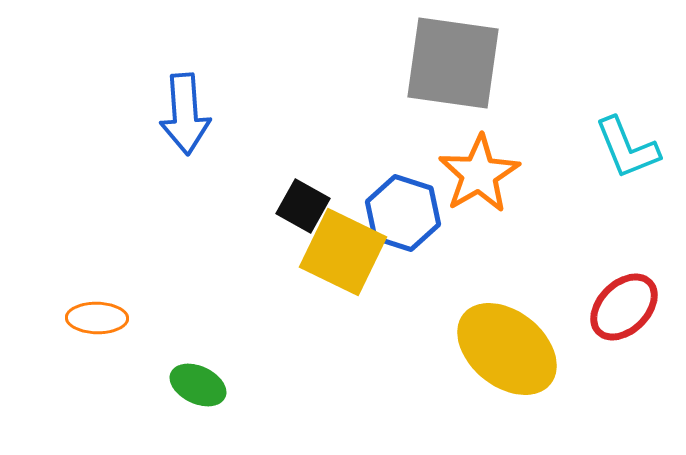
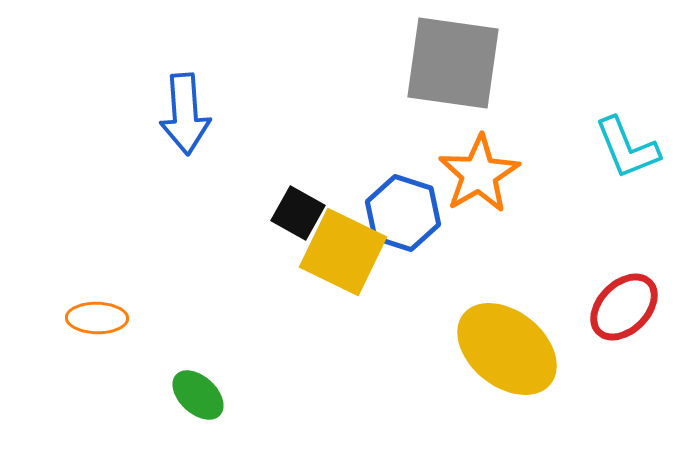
black square: moved 5 px left, 7 px down
green ellipse: moved 10 px down; rotated 18 degrees clockwise
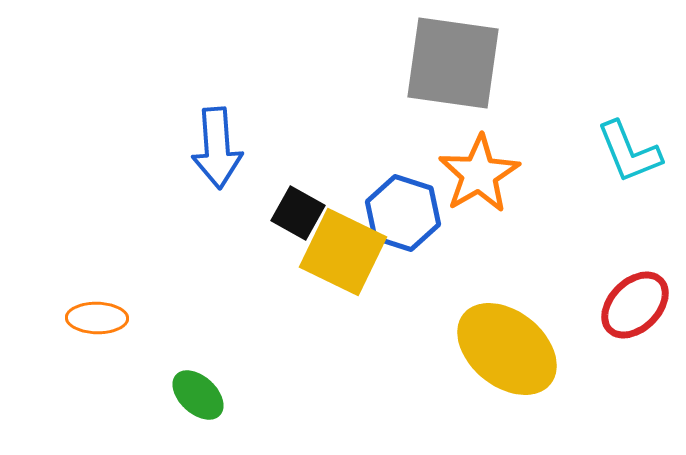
blue arrow: moved 32 px right, 34 px down
cyan L-shape: moved 2 px right, 4 px down
red ellipse: moved 11 px right, 2 px up
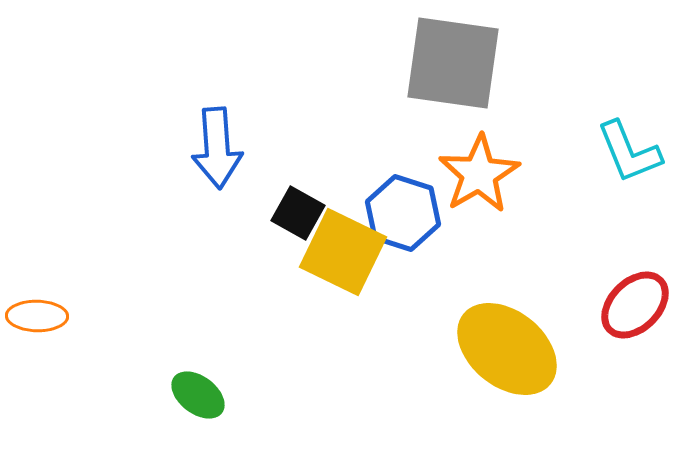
orange ellipse: moved 60 px left, 2 px up
green ellipse: rotated 6 degrees counterclockwise
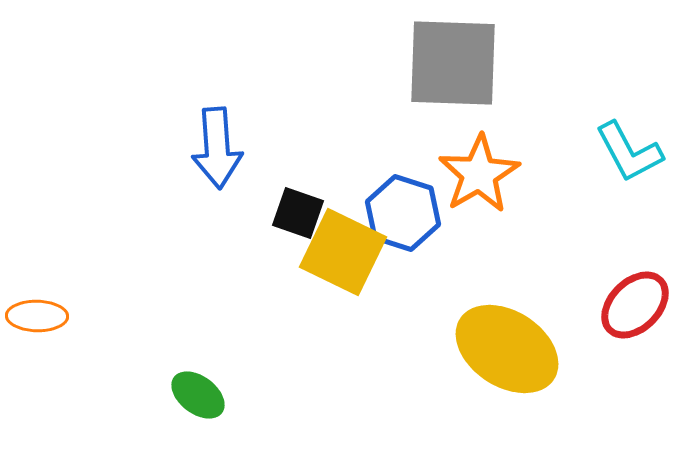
gray square: rotated 6 degrees counterclockwise
cyan L-shape: rotated 6 degrees counterclockwise
black square: rotated 10 degrees counterclockwise
yellow ellipse: rotated 6 degrees counterclockwise
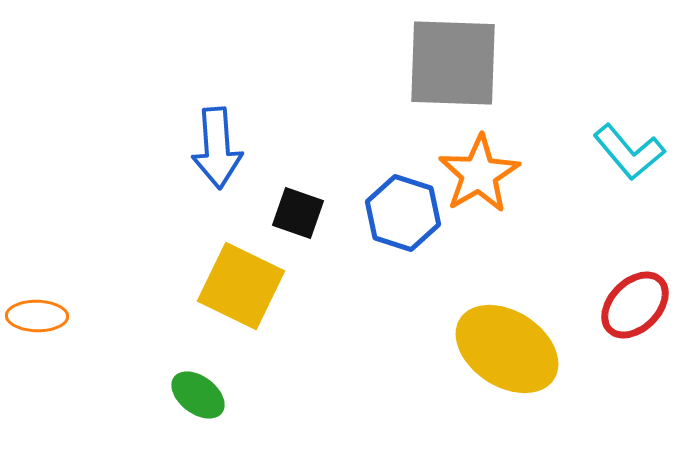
cyan L-shape: rotated 12 degrees counterclockwise
yellow square: moved 102 px left, 34 px down
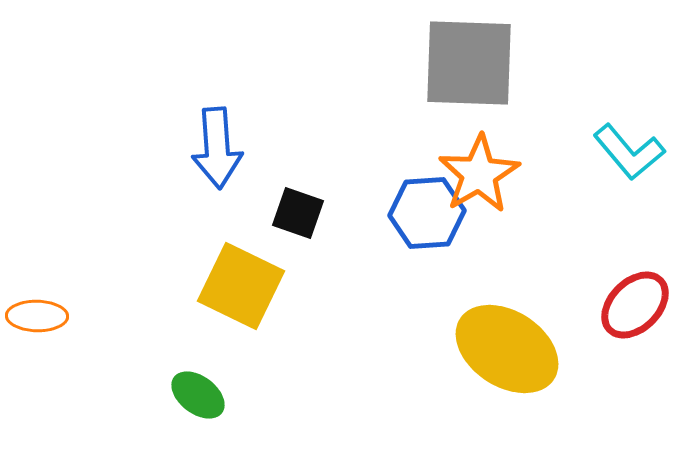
gray square: moved 16 px right
blue hexagon: moved 24 px right; rotated 22 degrees counterclockwise
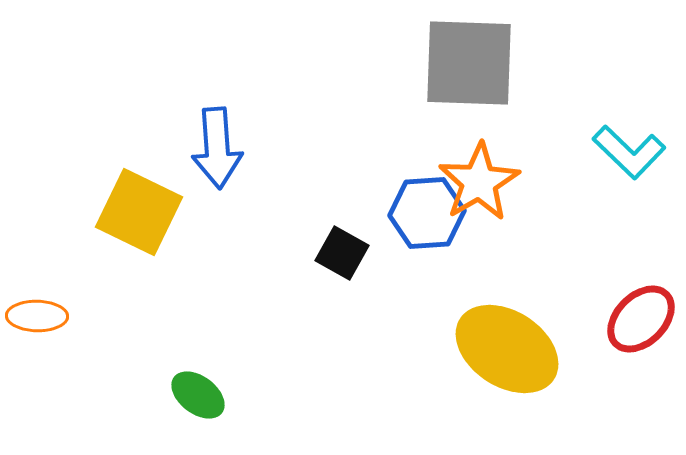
cyan L-shape: rotated 6 degrees counterclockwise
orange star: moved 8 px down
black square: moved 44 px right, 40 px down; rotated 10 degrees clockwise
yellow square: moved 102 px left, 74 px up
red ellipse: moved 6 px right, 14 px down
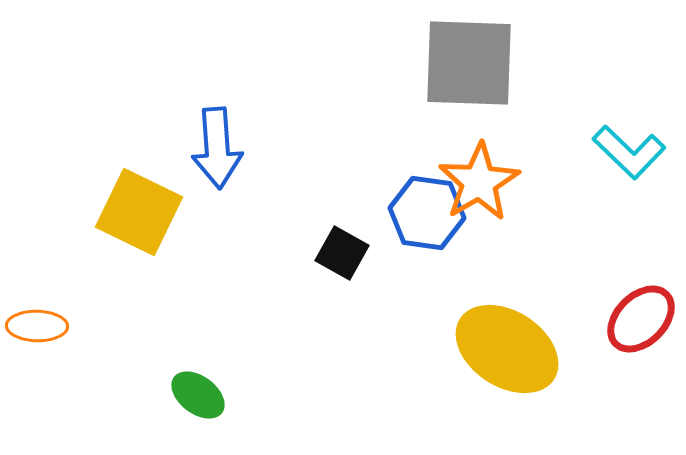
blue hexagon: rotated 12 degrees clockwise
orange ellipse: moved 10 px down
